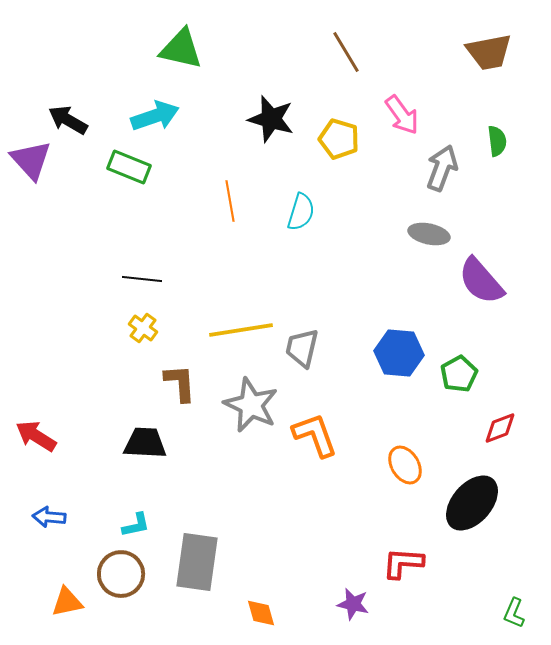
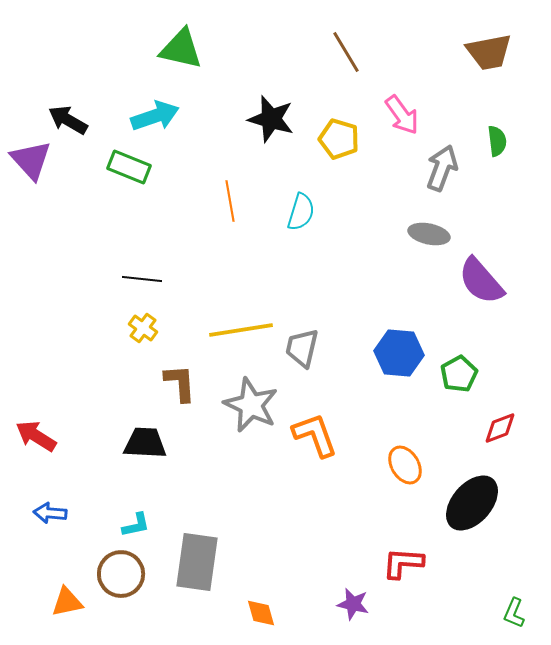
blue arrow: moved 1 px right, 4 px up
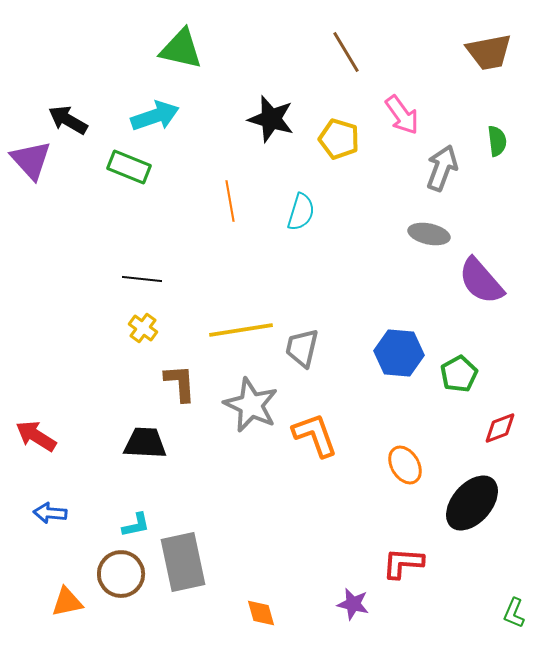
gray rectangle: moved 14 px left; rotated 20 degrees counterclockwise
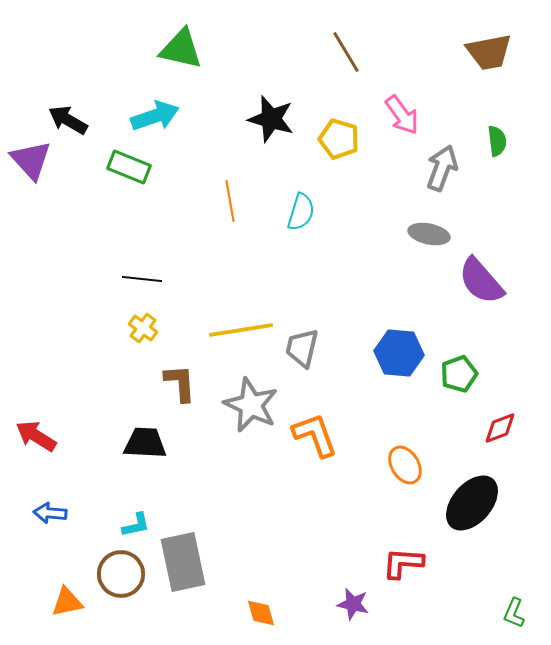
green pentagon: rotated 9 degrees clockwise
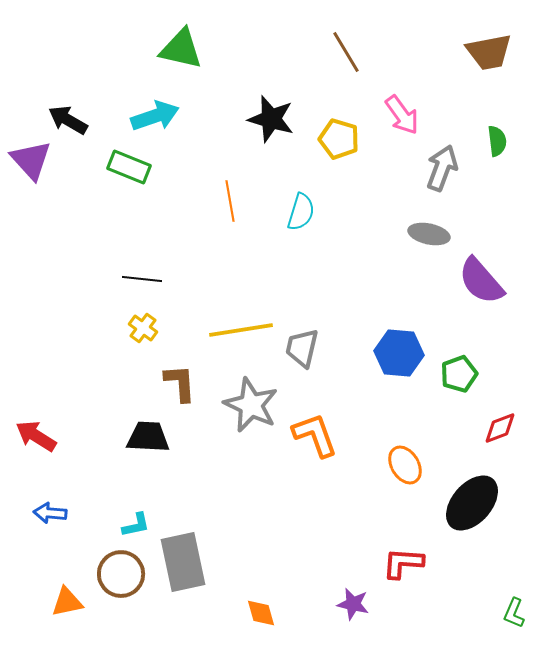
black trapezoid: moved 3 px right, 6 px up
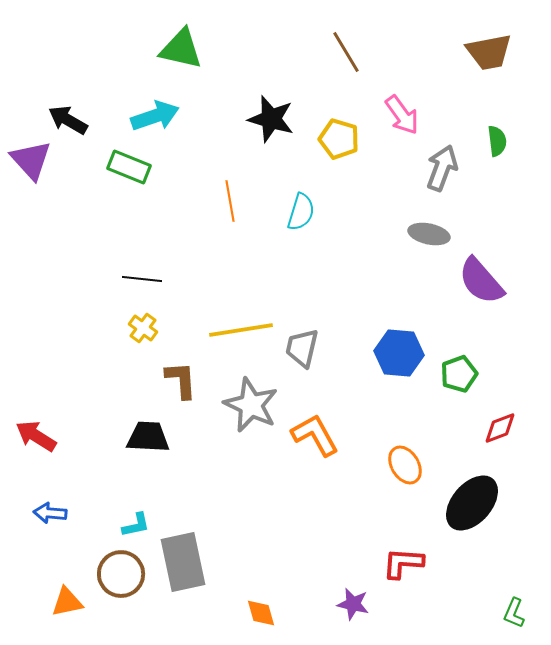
brown L-shape: moved 1 px right, 3 px up
orange L-shape: rotated 9 degrees counterclockwise
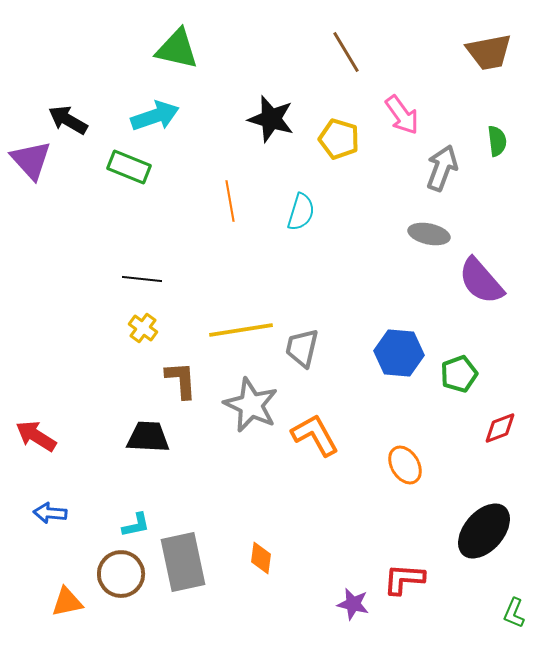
green triangle: moved 4 px left
black ellipse: moved 12 px right, 28 px down
red L-shape: moved 1 px right, 16 px down
orange diamond: moved 55 px up; rotated 24 degrees clockwise
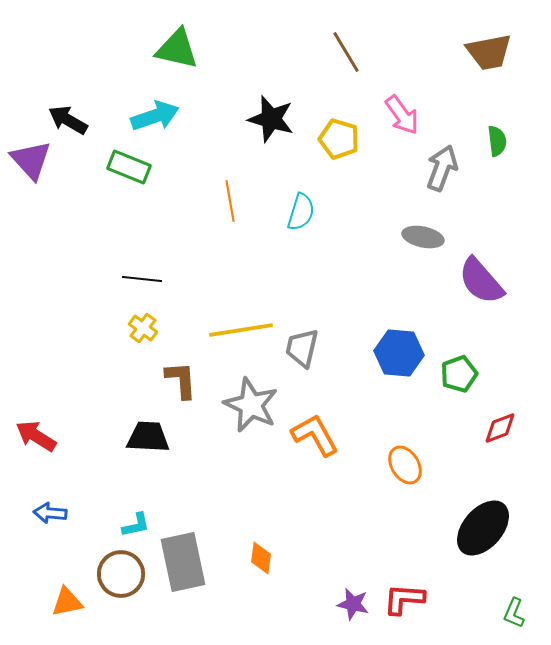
gray ellipse: moved 6 px left, 3 px down
black ellipse: moved 1 px left, 3 px up
red L-shape: moved 20 px down
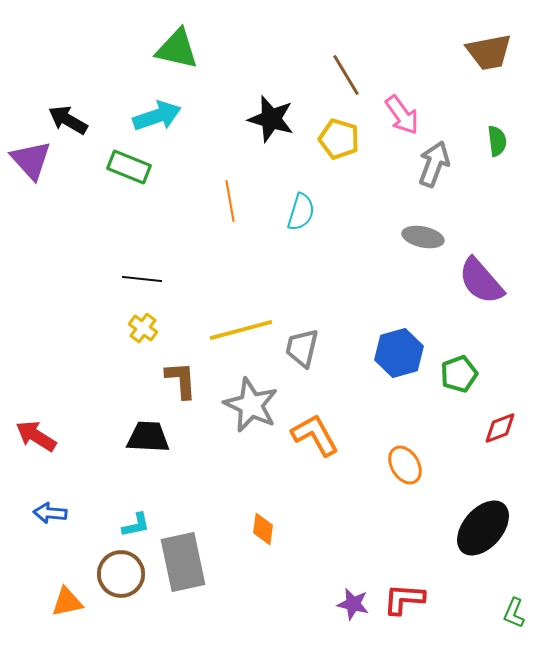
brown line: moved 23 px down
cyan arrow: moved 2 px right
gray arrow: moved 8 px left, 4 px up
yellow line: rotated 6 degrees counterclockwise
blue hexagon: rotated 21 degrees counterclockwise
orange diamond: moved 2 px right, 29 px up
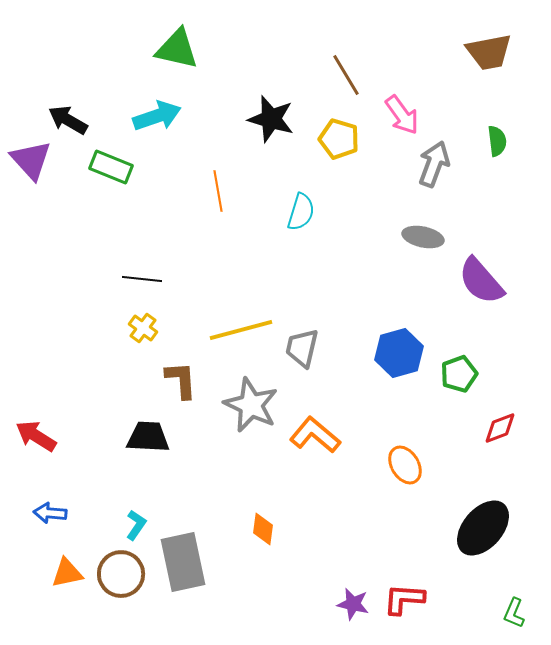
green rectangle: moved 18 px left
orange line: moved 12 px left, 10 px up
orange L-shape: rotated 21 degrees counterclockwise
cyan L-shape: rotated 44 degrees counterclockwise
orange triangle: moved 29 px up
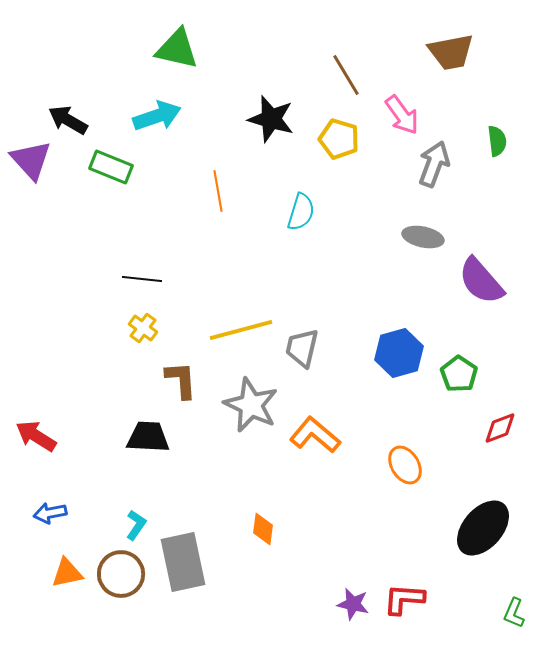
brown trapezoid: moved 38 px left
green pentagon: rotated 18 degrees counterclockwise
blue arrow: rotated 16 degrees counterclockwise
